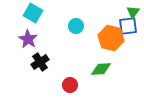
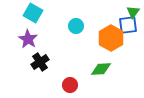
blue square: moved 1 px up
orange hexagon: rotated 15 degrees clockwise
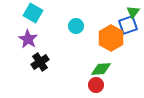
blue square: rotated 12 degrees counterclockwise
red circle: moved 26 px right
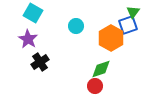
green diamond: rotated 15 degrees counterclockwise
red circle: moved 1 px left, 1 px down
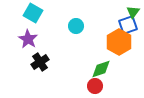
orange hexagon: moved 8 px right, 4 px down
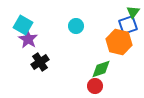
cyan square: moved 10 px left, 12 px down
orange hexagon: rotated 15 degrees counterclockwise
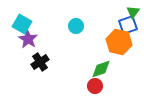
cyan square: moved 1 px left, 1 px up
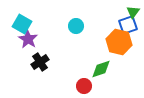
red circle: moved 11 px left
